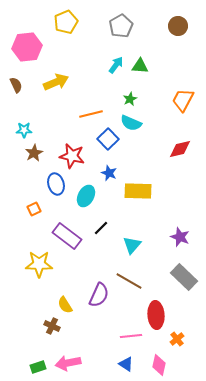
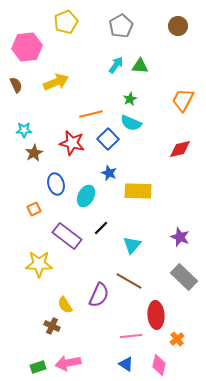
red star: moved 13 px up
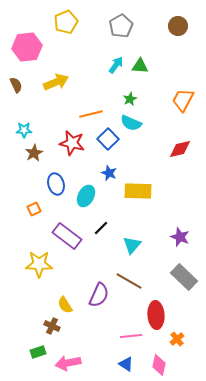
green rectangle: moved 15 px up
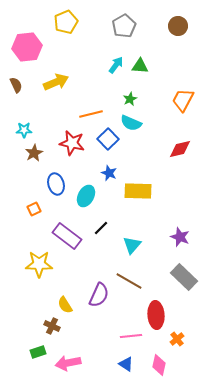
gray pentagon: moved 3 px right
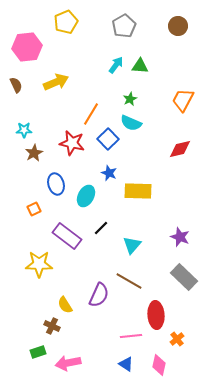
orange line: rotated 45 degrees counterclockwise
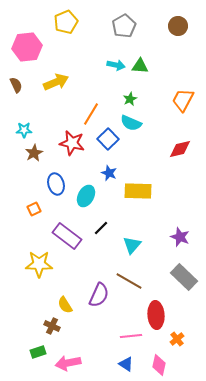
cyan arrow: rotated 66 degrees clockwise
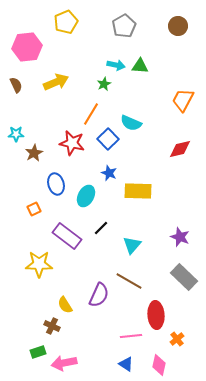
green star: moved 26 px left, 15 px up
cyan star: moved 8 px left, 4 px down
pink arrow: moved 4 px left
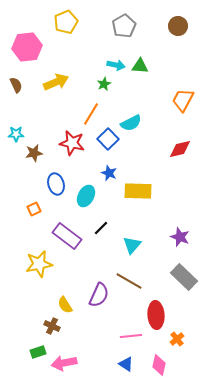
cyan semicircle: rotated 50 degrees counterclockwise
brown star: rotated 18 degrees clockwise
yellow star: rotated 12 degrees counterclockwise
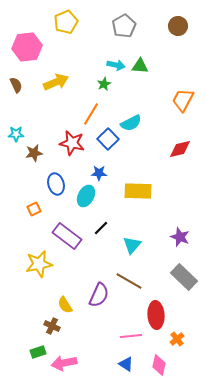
blue star: moved 10 px left; rotated 21 degrees counterclockwise
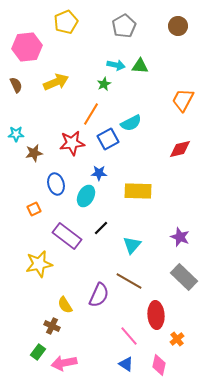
blue square: rotated 15 degrees clockwise
red star: rotated 20 degrees counterclockwise
pink line: moved 2 px left; rotated 55 degrees clockwise
green rectangle: rotated 35 degrees counterclockwise
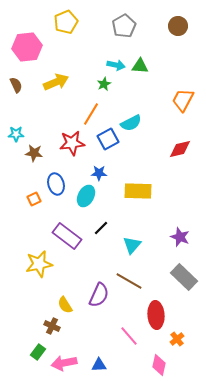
brown star: rotated 18 degrees clockwise
orange square: moved 10 px up
blue triangle: moved 27 px left, 1 px down; rotated 35 degrees counterclockwise
